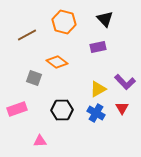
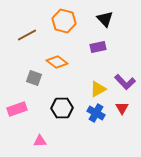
orange hexagon: moved 1 px up
black hexagon: moved 2 px up
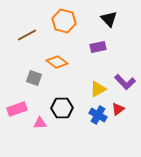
black triangle: moved 4 px right
red triangle: moved 4 px left, 1 px down; rotated 24 degrees clockwise
blue cross: moved 2 px right, 2 px down
pink triangle: moved 18 px up
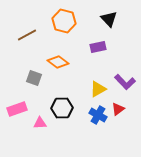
orange diamond: moved 1 px right
